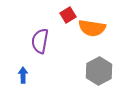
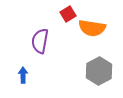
red square: moved 1 px up
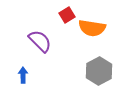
red square: moved 1 px left, 1 px down
purple semicircle: rotated 125 degrees clockwise
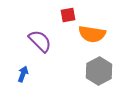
red square: moved 1 px right; rotated 21 degrees clockwise
orange semicircle: moved 6 px down
blue arrow: moved 1 px up; rotated 21 degrees clockwise
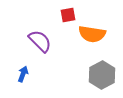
gray hexagon: moved 3 px right, 4 px down
